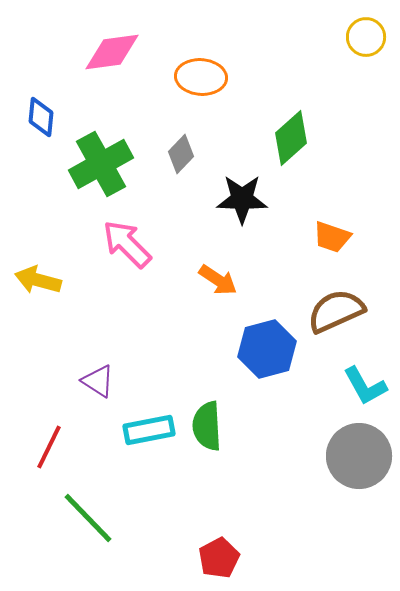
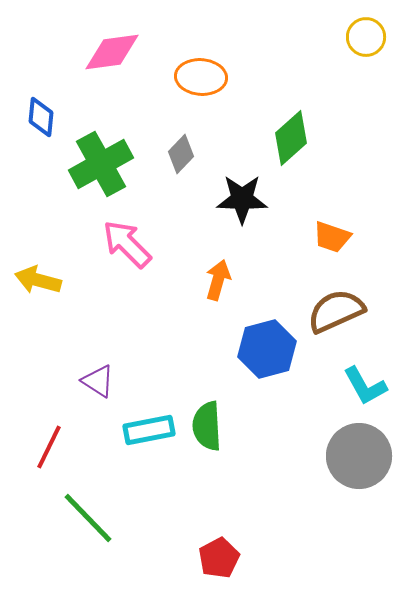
orange arrow: rotated 108 degrees counterclockwise
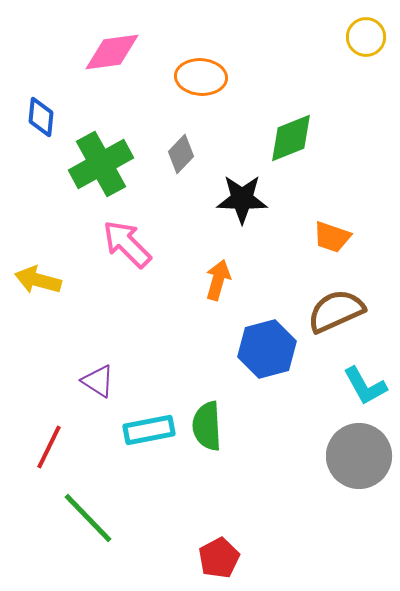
green diamond: rotated 20 degrees clockwise
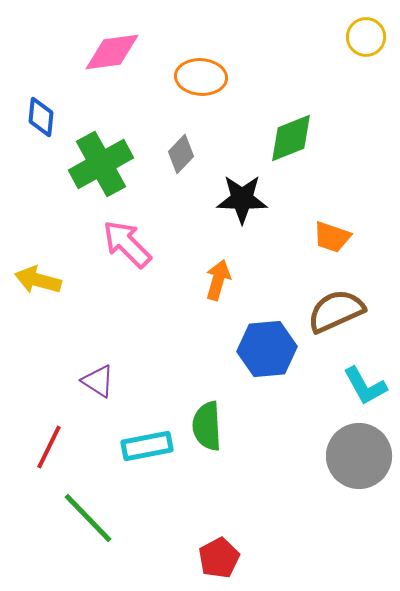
blue hexagon: rotated 10 degrees clockwise
cyan rectangle: moved 2 px left, 16 px down
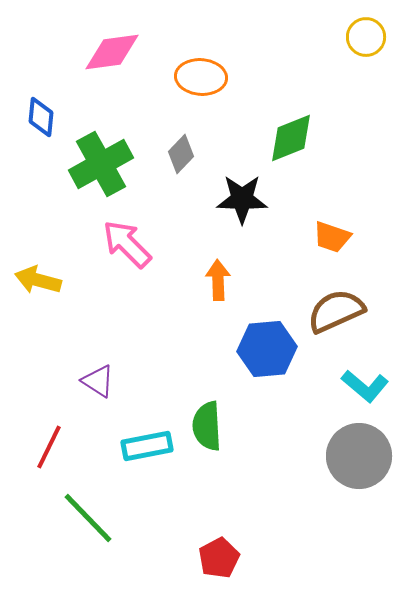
orange arrow: rotated 18 degrees counterclockwise
cyan L-shape: rotated 21 degrees counterclockwise
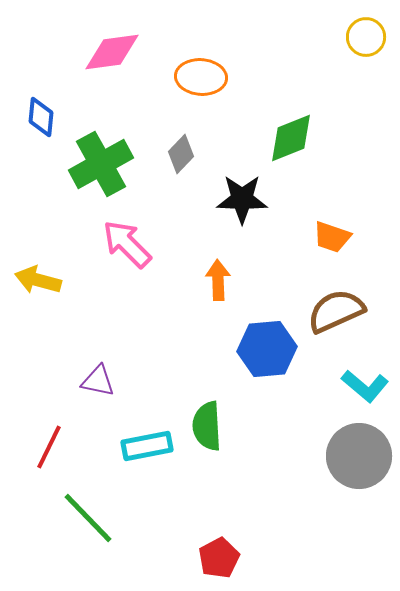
purple triangle: rotated 21 degrees counterclockwise
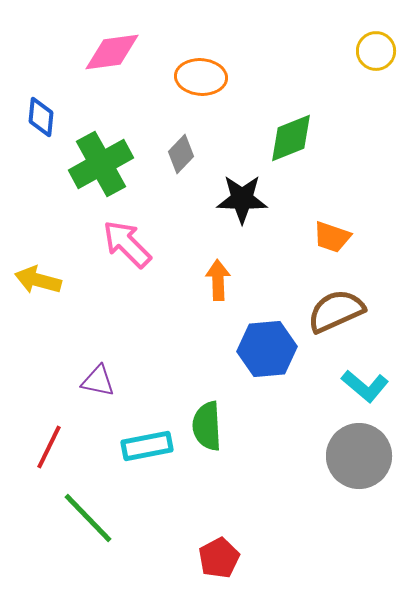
yellow circle: moved 10 px right, 14 px down
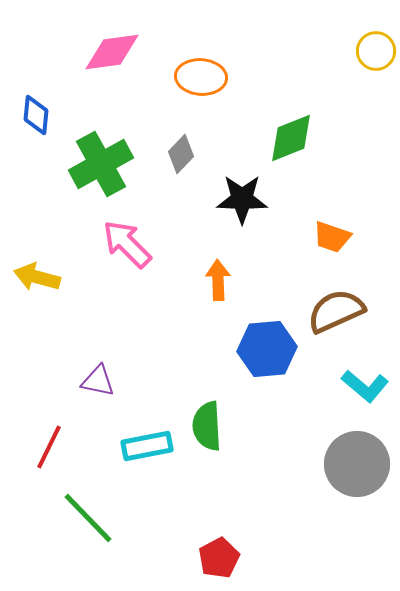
blue diamond: moved 5 px left, 2 px up
yellow arrow: moved 1 px left, 3 px up
gray circle: moved 2 px left, 8 px down
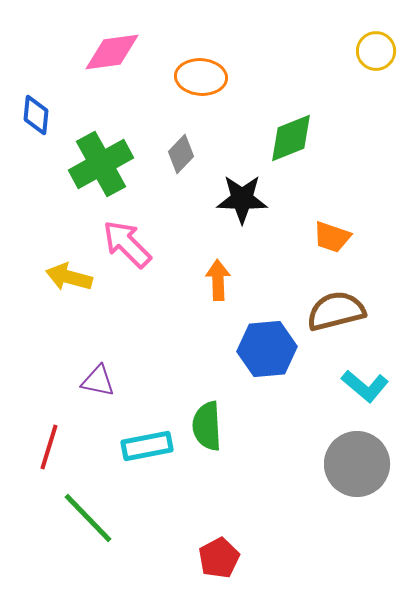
yellow arrow: moved 32 px right
brown semicircle: rotated 10 degrees clockwise
red line: rotated 9 degrees counterclockwise
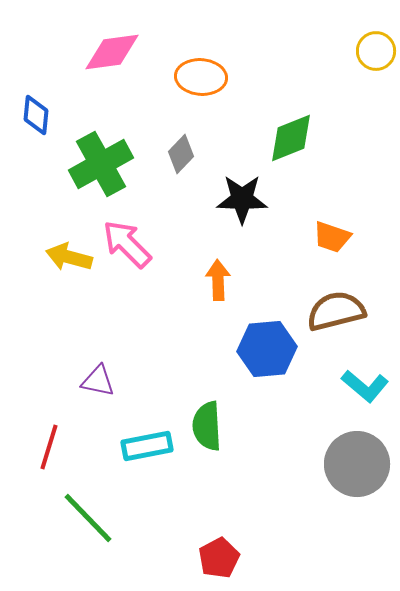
yellow arrow: moved 20 px up
